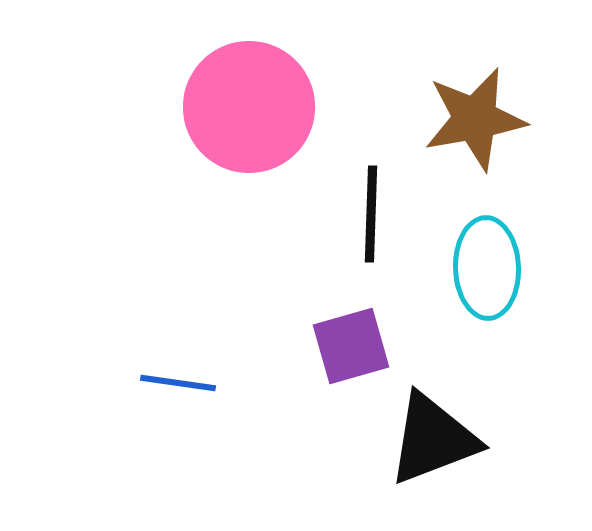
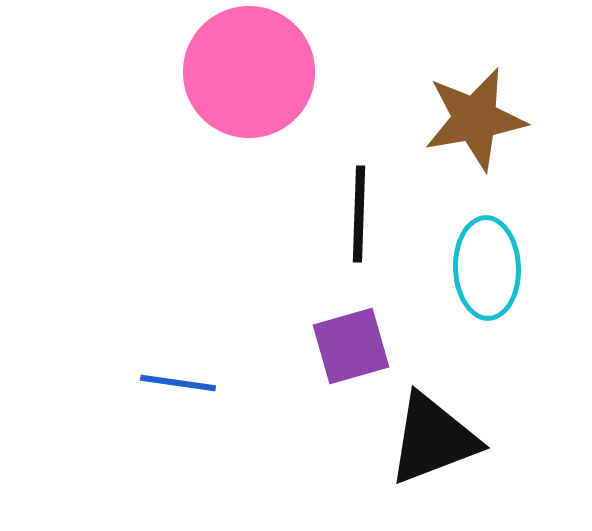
pink circle: moved 35 px up
black line: moved 12 px left
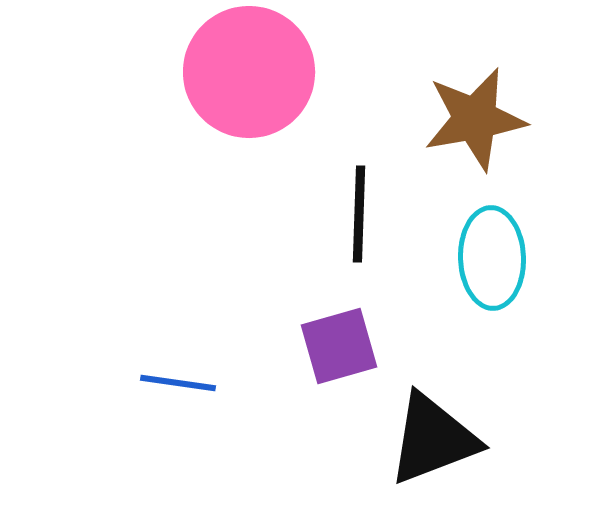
cyan ellipse: moved 5 px right, 10 px up
purple square: moved 12 px left
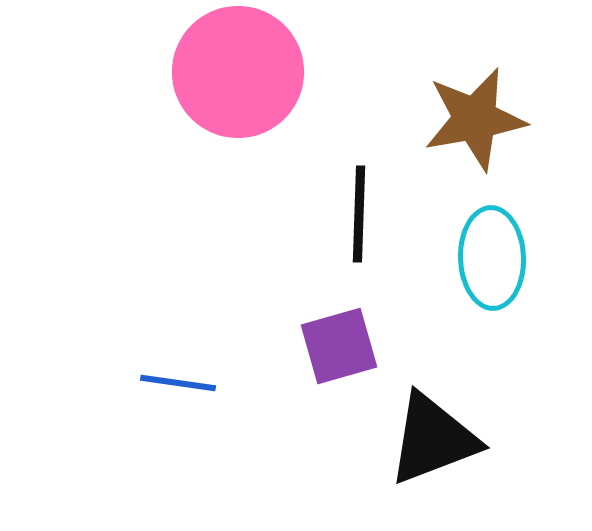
pink circle: moved 11 px left
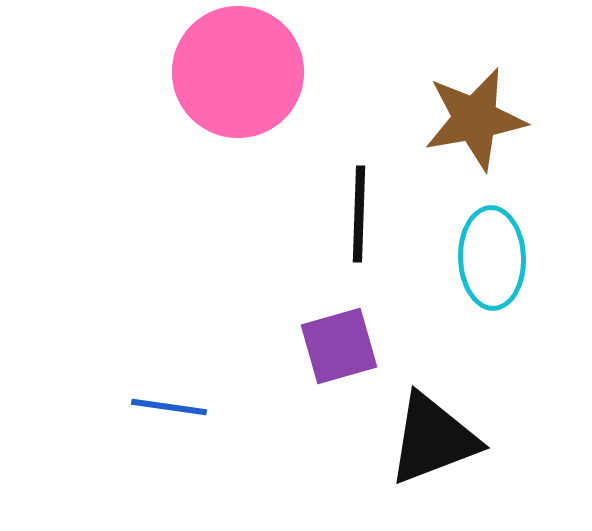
blue line: moved 9 px left, 24 px down
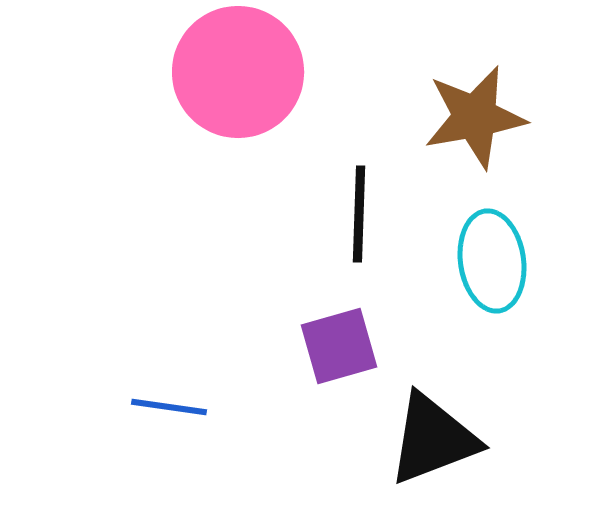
brown star: moved 2 px up
cyan ellipse: moved 3 px down; rotated 6 degrees counterclockwise
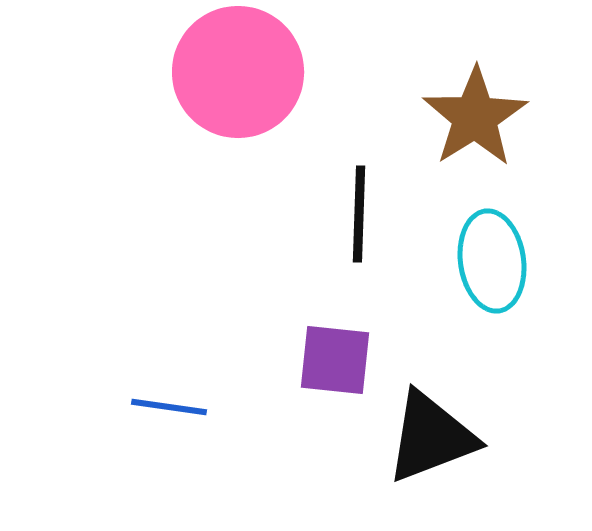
brown star: rotated 22 degrees counterclockwise
purple square: moved 4 px left, 14 px down; rotated 22 degrees clockwise
black triangle: moved 2 px left, 2 px up
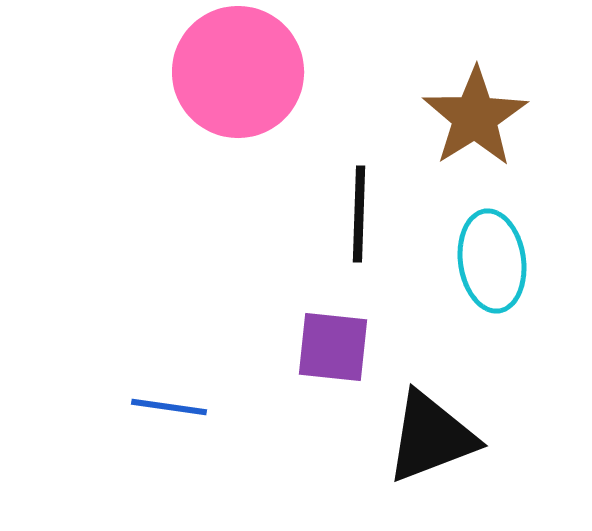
purple square: moved 2 px left, 13 px up
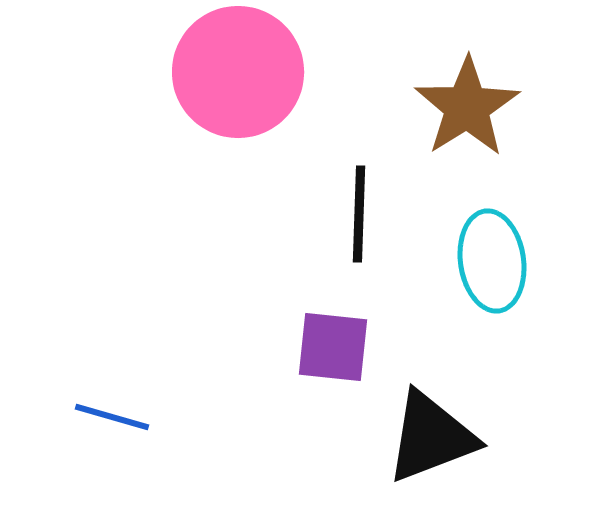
brown star: moved 8 px left, 10 px up
blue line: moved 57 px left, 10 px down; rotated 8 degrees clockwise
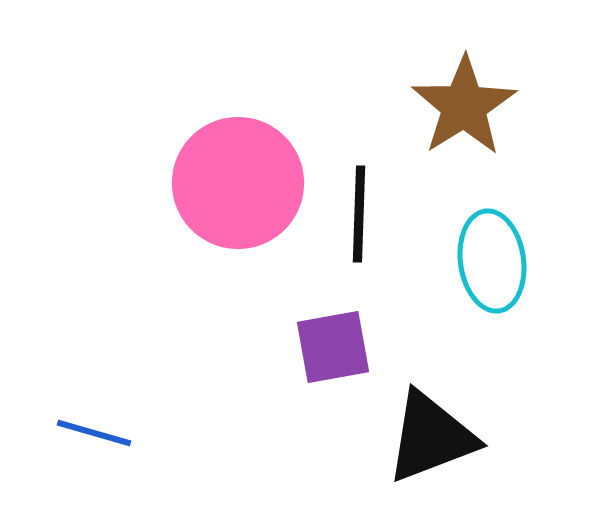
pink circle: moved 111 px down
brown star: moved 3 px left, 1 px up
purple square: rotated 16 degrees counterclockwise
blue line: moved 18 px left, 16 px down
